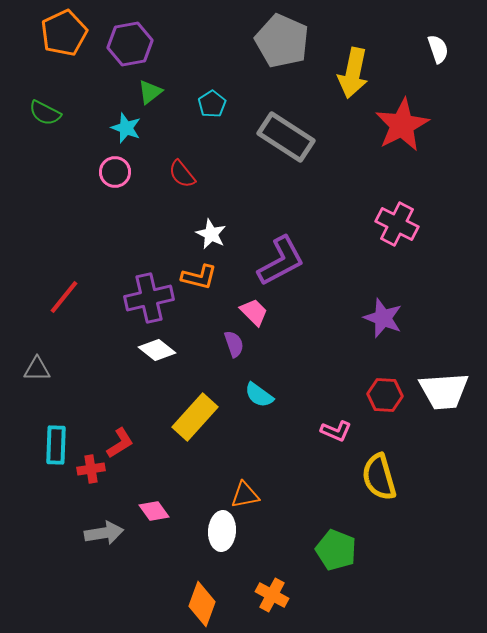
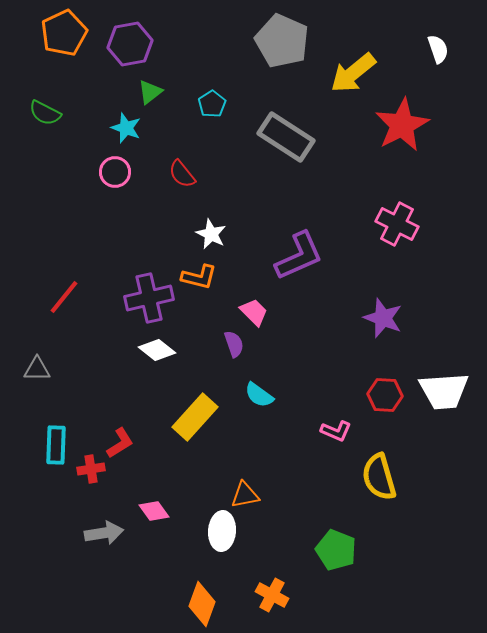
yellow arrow: rotated 39 degrees clockwise
purple L-shape: moved 18 px right, 5 px up; rotated 4 degrees clockwise
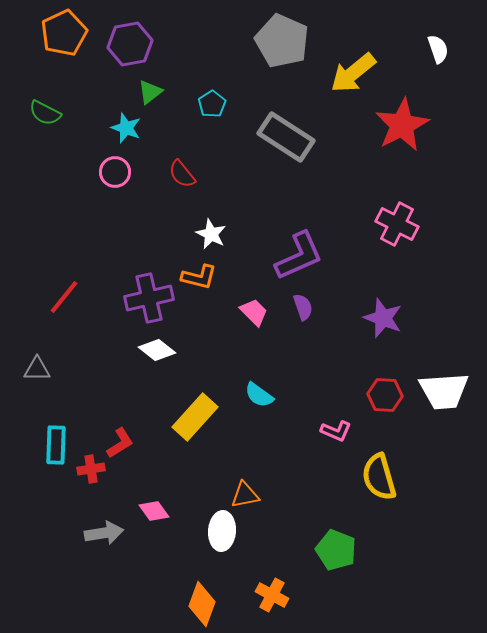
purple semicircle: moved 69 px right, 37 px up
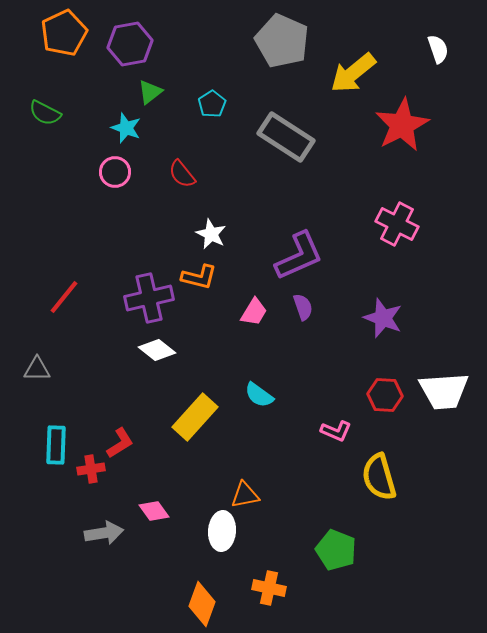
pink trapezoid: rotated 76 degrees clockwise
orange cross: moved 3 px left, 7 px up; rotated 16 degrees counterclockwise
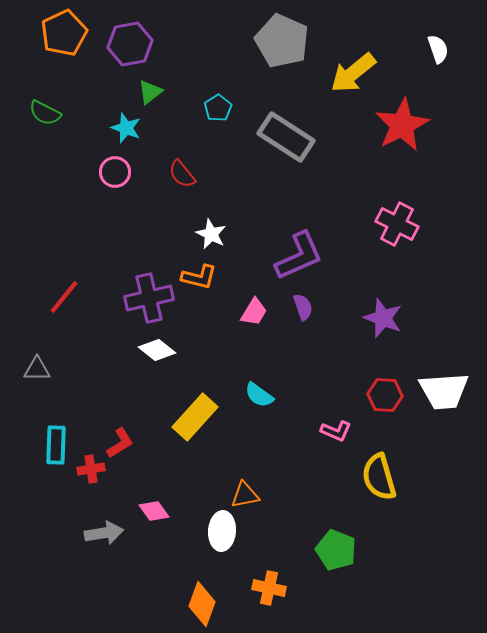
cyan pentagon: moved 6 px right, 4 px down
